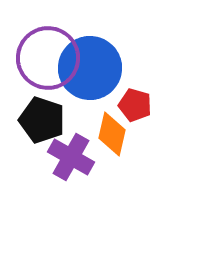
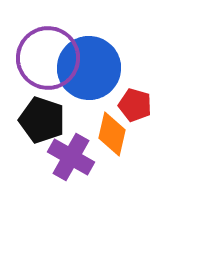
blue circle: moved 1 px left
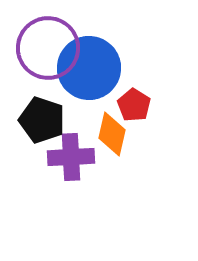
purple circle: moved 10 px up
red pentagon: moved 1 px left; rotated 16 degrees clockwise
purple cross: rotated 33 degrees counterclockwise
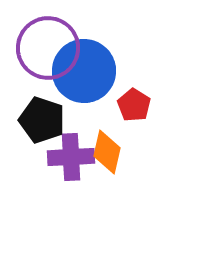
blue circle: moved 5 px left, 3 px down
orange diamond: moved 5 px left, 18 px down
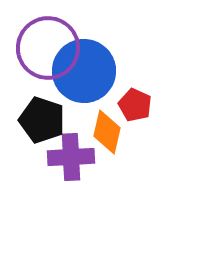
red pentagon: moved 1 px right; rotated 8 degrees counterclockwise
orange diamond: moved 20 px up
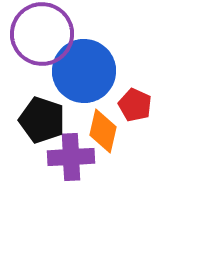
purple circle: moved 6 px left, 14 px up
orange diamond: moved 4 px left, 1 px up
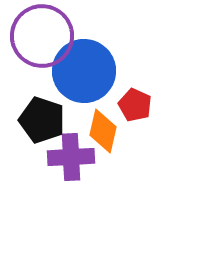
purple circle: moved 2 px down
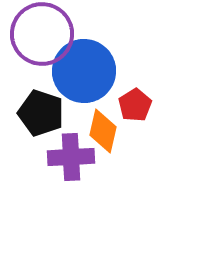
purple circle: moved 2 px up
red pentagon: rotated 16 degrees clockwise
black pentagon: moved 1 px left, 7 px up
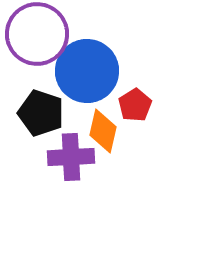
purple circle: moved 5 px left
blue circle: moved 3 px right
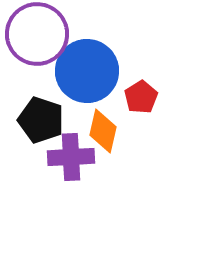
red pentagon: moved 6 px right, 8 px up
black pentagon: moved 7 px down
